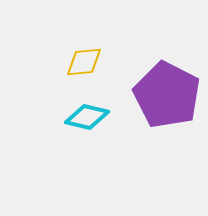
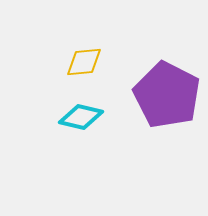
cyan diamond: moved 6 px left
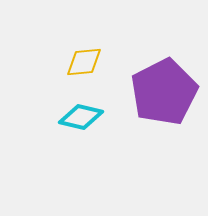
purple pentagon: moved 3 px left, 3 px up; rotated 18 degrees clockwise
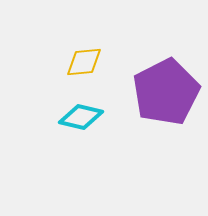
purple pentagon: moved 2 px right
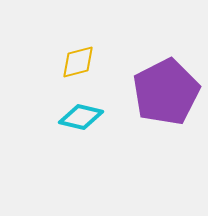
yellow diamond: moved 6 px left; rotated 9 degrees counterclockwise
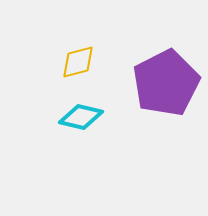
purple pentagon: moved 9 px up
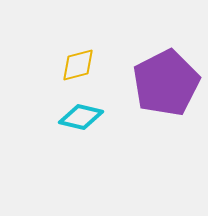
yellow diamond: moved 3 px down
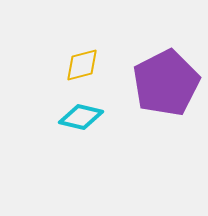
yellow diamond: moved 4 px right
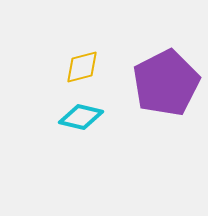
yellow diamond: moved 2 px down
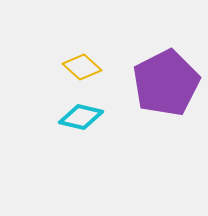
yellow diamond: rotated 57 degrees clockwise
